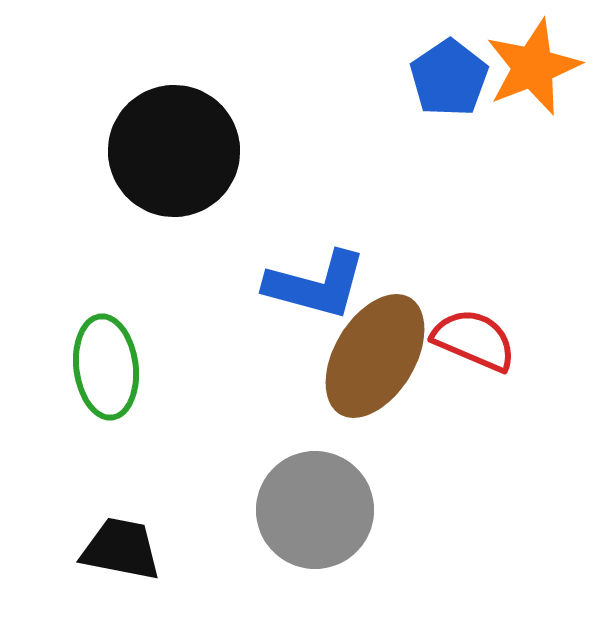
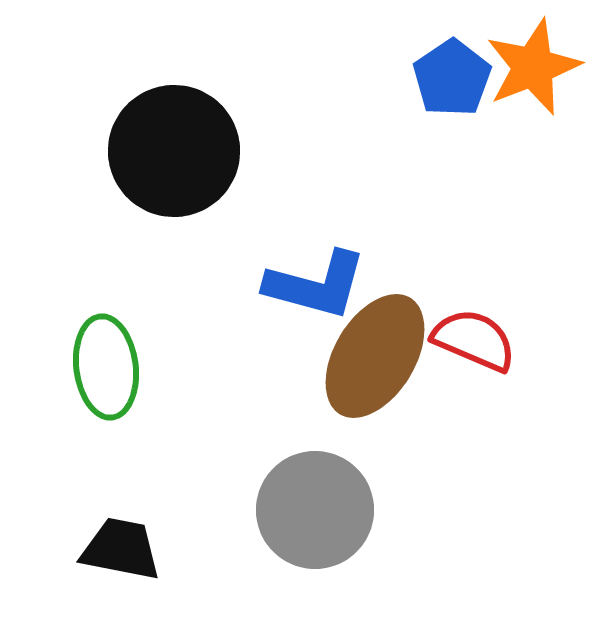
blue pentagon: moved 3 px right
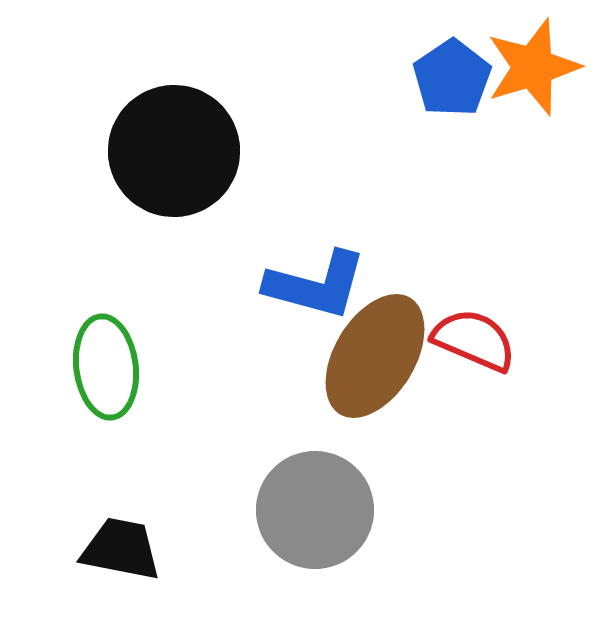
orange star: rotated 4 degrees clockwise
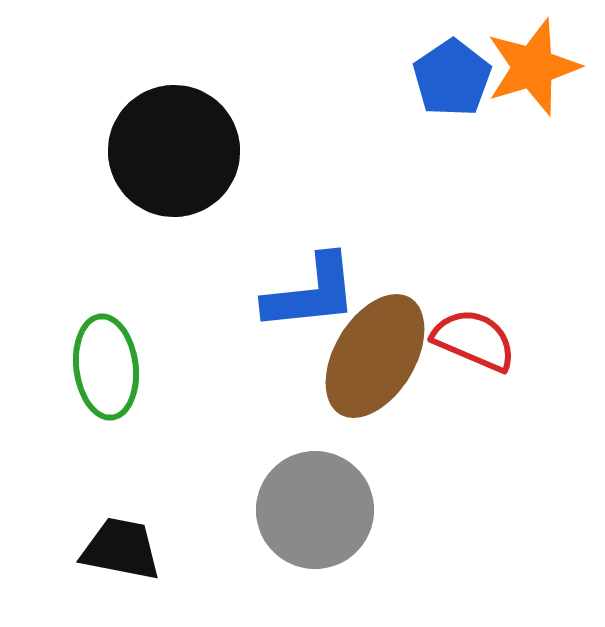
blue L-shape: moved 5 px left, 8 px down; rotated 21 degrees counterclockwise
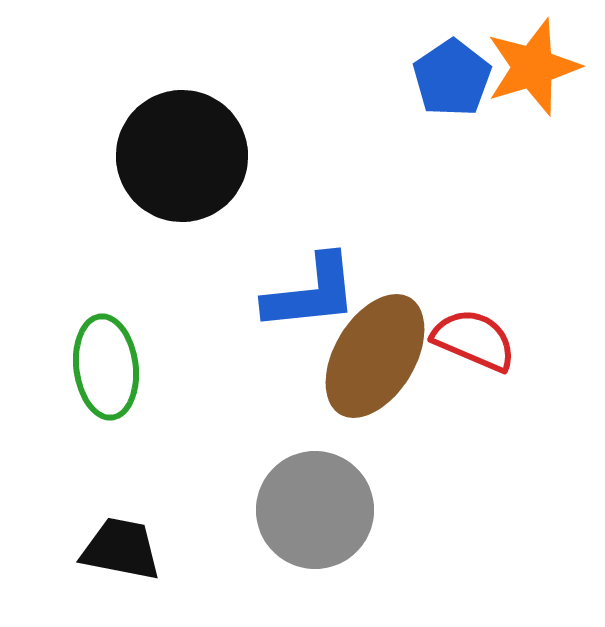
black circle: moved 8 px right, 5 px down
